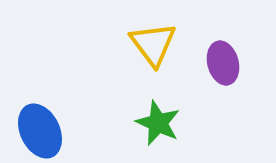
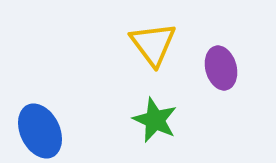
purple ellipse: moved 2 px left, 5 px down
green star: moved 3 px left, 3 px up
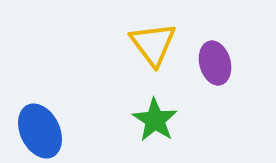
purple ellipse: moved 6 px left, 5 px up
green star: rotated 9 degrees clockwise
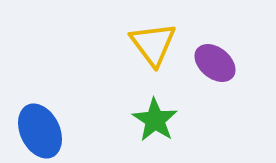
purple ellipse: rotated 36 degrees counterclockwise
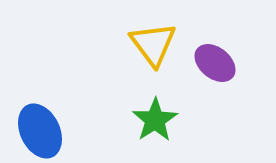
green star: rotated 6 degrees clockwise
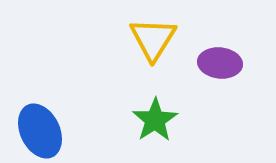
yellow triangle: moved 5 px up; rotated 9 degrees clockwise
purple ellipse: moved 5 px right; rotated 33 degrees counterclockwise
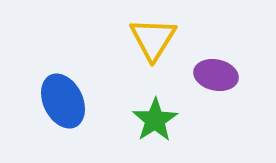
purple ellipse: moved 4 px left, 12 px down; rotated 6 degrees clockwise
blue ellipse: moved 23 px right, 30 px up
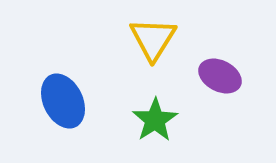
purple ellipse: moved 4 px right, 1 px down; rotated 15 degrees clockwise
